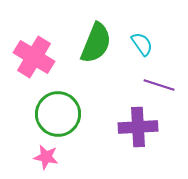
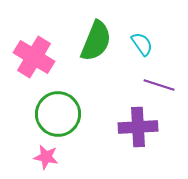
green semicircle: moved 2 px up
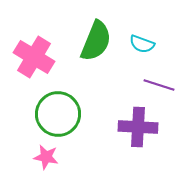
cyan semicircle: rotated 145 degrees clockwise
purple cross: rotated 6 degrees clockwise
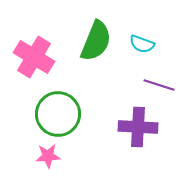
pink star: moved 2 px right, 1 px up; rotated 15 degrees counterclockwise
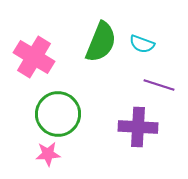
green semicircle: moved 5 px right, 1 px down
pink star: moved 2 px up
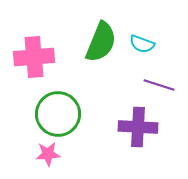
pink cross: rotated 36 degrees counterclockwise
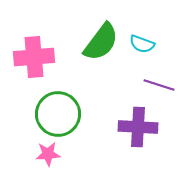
green semicircle: rotated 15 degrees clockwise
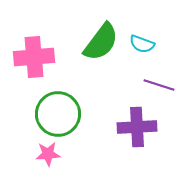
purple cross: moved 1 px left; rotated 6 degrees counterclockwise
